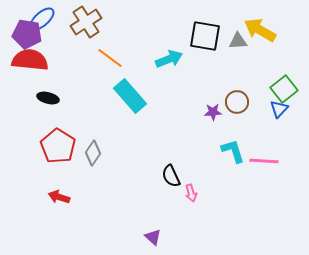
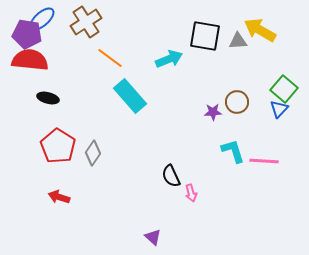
green square: rotated 12 degrees counterclockwise
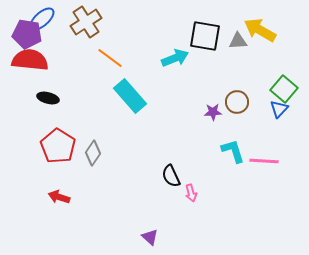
cyan arrow: moved 6 px right, 1 px up
purple triangle: moved 3 px left
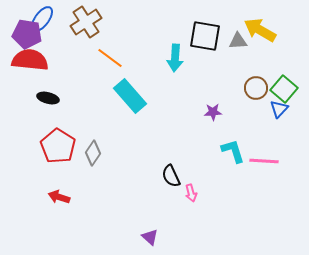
blue ellipse: rotated 12 degrees counterclockwise
cyan arrow: rotated 116 degrees clockwise
brown circle: moved 19 px right, 14 px up
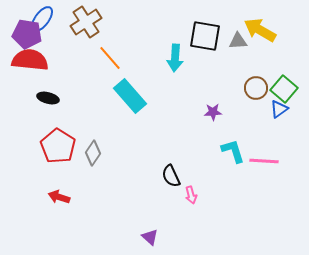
orange line: rotated 12 degrees clockwise
blue triangle: rotated 12 degrees clockwise
pink arrow: moved 2 px down
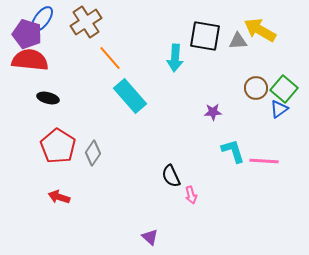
purple pentagon: rotated 8 degrees clockwise
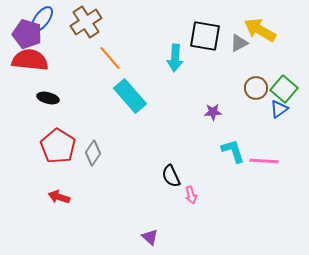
gray triangle: moved 1 px right, 2 px down; rotated 24 degrees counterclockwise
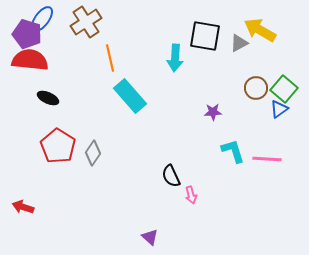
orange line: rotated 28 degrees clockwise
black ellipse: rotated 10 degrees clockwise
pink line: moved 3 px right, 2 px up
red arrow: moved 36 px left, 10 px down
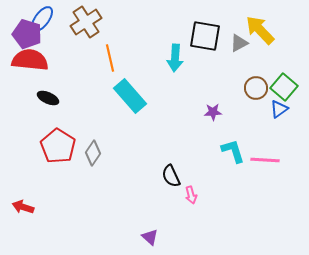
yellow arrow: rotated 16 degrees clockwise
green square: moved 2 px up
pink line: moved 2 px left, 1 px down
